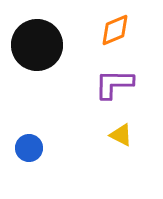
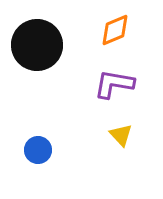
purple L-shape: rotated 9 degrees clockwise
yellow triangle: rotated 20 degrees clockwise
blue circle: moved 9 px right, 2 px down
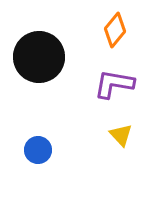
orange diamond: rotated 28 degrees counterclockwise
black circle: moved 2 px right, 12 px down
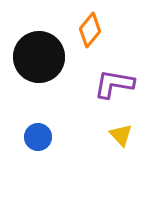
orange diamond: moved 25 px left
blue circle: moved 13 px up
